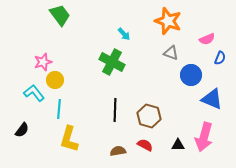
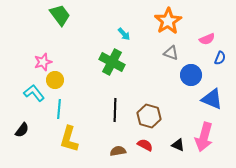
orange star: rotated 20 degrees clockwise
black triangle: rotated 24 degrees clockwise
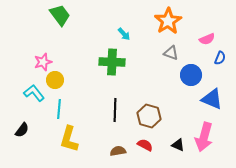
green cross: rotated 25 degrees counterclockwise
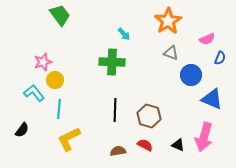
yellow L-shape: rotated 48 degrees clockwise
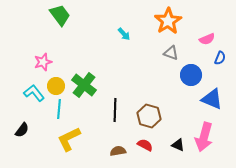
green cross: moved 28 px left, 23 px down; rotated 35 degrees clockwise
yellow circle: moved 1 px right, 6 px down
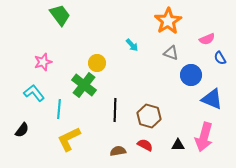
cyan arrow: moved 8 px right, 11 px down
blue semicircle: rotated 128 degrees clockwise
yellow circle: moved 41 px right, 23 px up
black triangle: rotated 24 degrees counterclockwise
